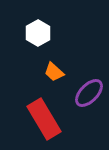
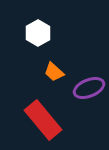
purple ellipse: moved 5 px up; rotated 24 degrees clockwise
red rectangle: moved 1 px left, 1 px down; rotated 9 degrees counterclockwise
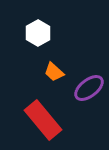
purple ellipse: rotated 16 degrees counterclockwise
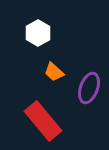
purple ellipse: rotated 32 degrees counterclockwise
red rectangle: moved 1 px down
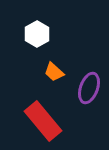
white hexagon: moved 1 px left, 1 px down
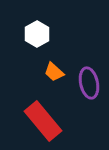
purple ellipse: moved 5 px up; rotated 32 degrees counterclockwise
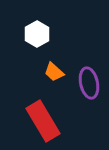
red rectangle: rotated 9 degrees clockwise
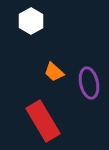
white hexagon: moved 6 px left, 13 px up
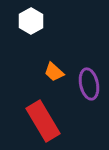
purple ellipse: moved 1 px down
